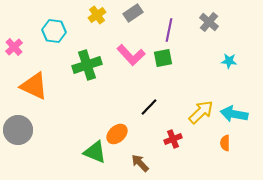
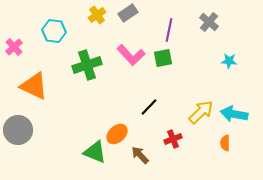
gray rectangle: moved 5 px left
brown arrow: moved 8 px up
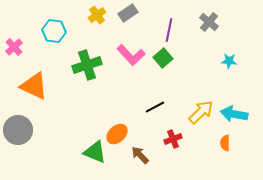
green square: rotated 30 degrees counterclockwise
black line: moved 6 px right; rotated 18 degrees clockwise
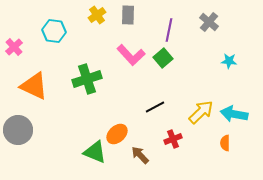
gray rectangle: moved 2 px down; rotated 54 degrees counterclockwise
green cross: moved 14 px down
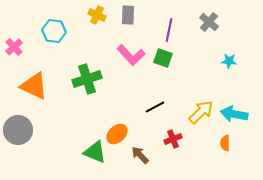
yellow cross: rotated 30 degrees counterclockwise
green square: rotated 30 degrees counterclockwise
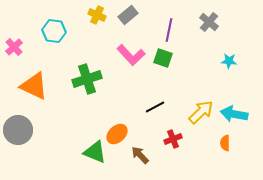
gray rectangle: rotated 48 degrees clockwise
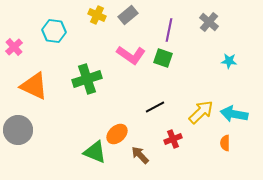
pink L-shape: rotated 12 degrees counterclockwise
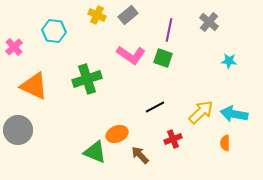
orange ellipse: rotated 20 degrees clockwise
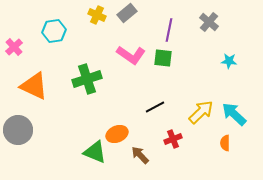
gray rectangle: moved 1 px left, 2 px up
cyan hexagon: rotated 15 degrees counterclockwise
green square: rotated 12 degrees counterclockwise
cyan arrow: rotated 32 degrees clockwise
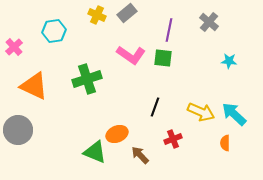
black line: rotated 42 degrees counterclockwise
yellow arrow: rotated 68 degrees clockwise
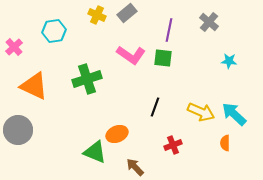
red cross: moved 6 px down
brown arrow: moved 5 px left, 12 px down
